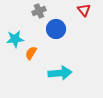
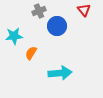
blue circle: moved 1 px right, 3 px up
cyan star: moved 1 px left, 3 px up
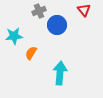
blue circle: moved 1 px up
cyan arrow: rotated 80 degrees counterclockwise
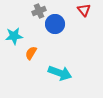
blue circle: moved 2 px left, 1 px up
cyan arrow: rotated 105 degrees clockwise
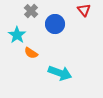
gray cross: moved 8 px left; rotated 24 degrees counterclockwise
cyan star: moved 3 px right, 1 px up; rotated 30 degrees counterclockwise
orange semicircle: rotated 88 degrees counterclockwise
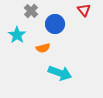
orange semicircle: moved 12 px right, 5 px up; rotated 48 degrees counterclockwise
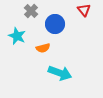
cyan star: moved 1 px down; rotated 12 degrees counterclockwise
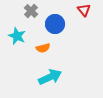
cyan arrow: moved 10 px left, 4 px down; rotated 45 degrees counterclockwise
